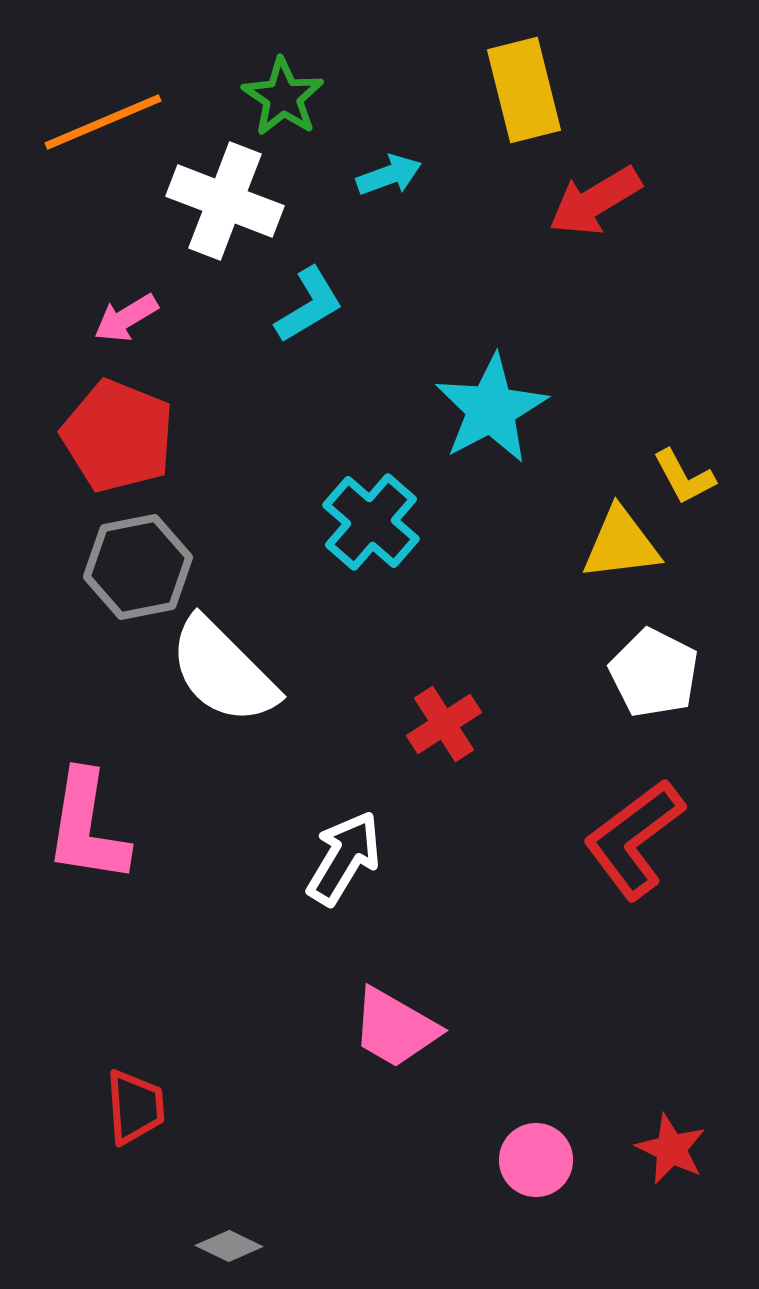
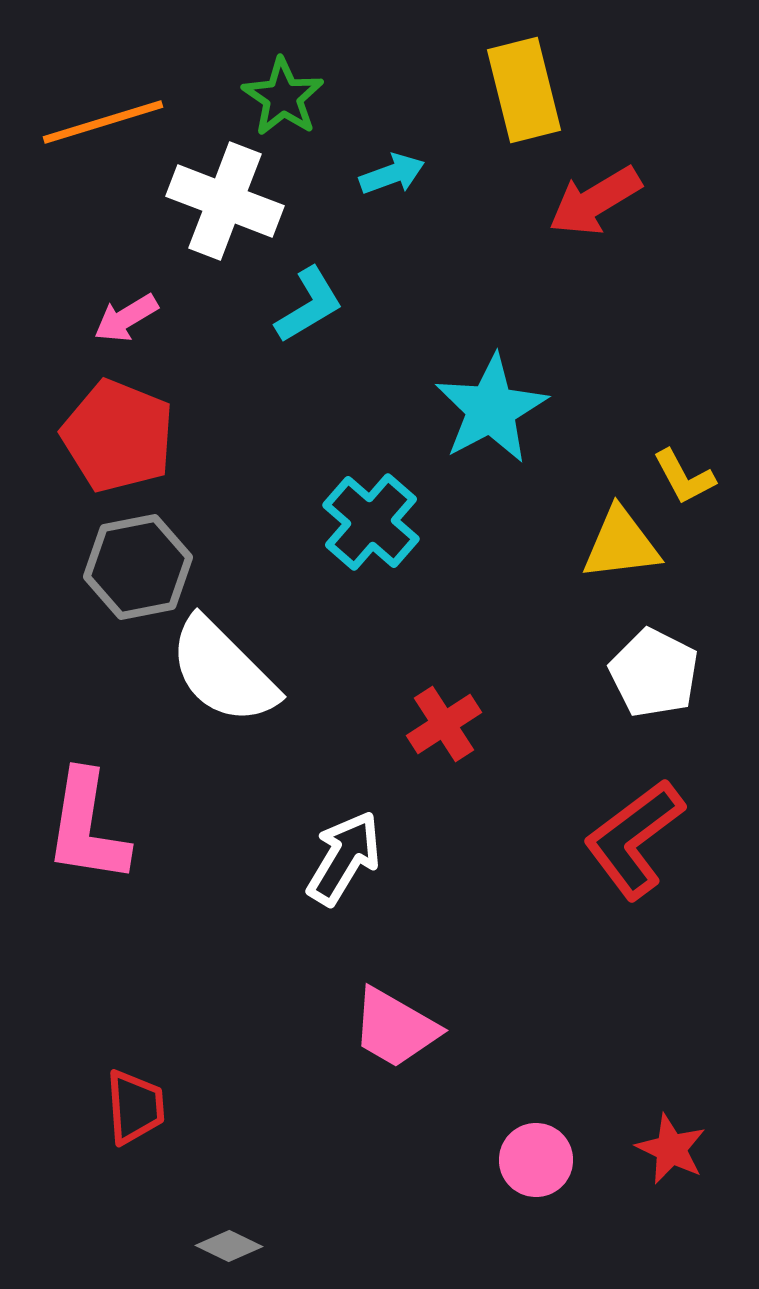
orange line: rotated 6 degrees clockwise
cyan arrow: moved 3 px right, 1 px up
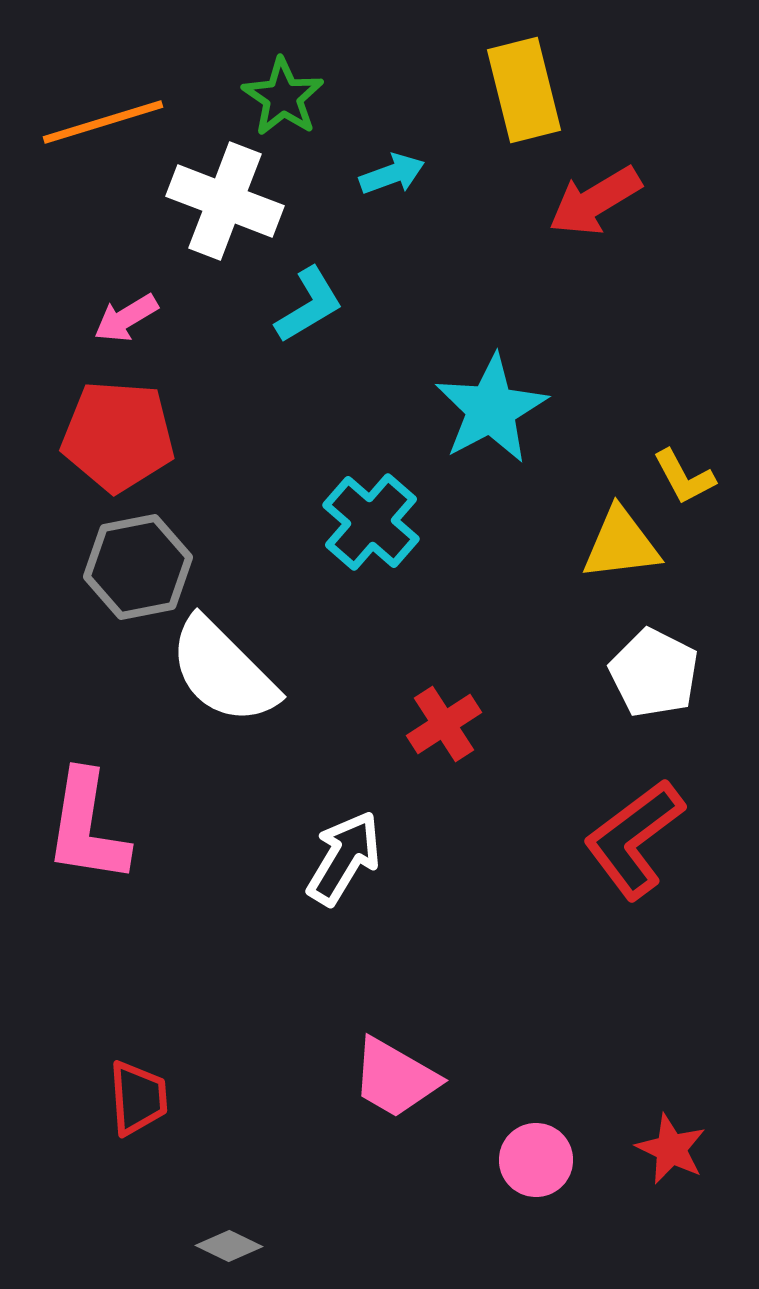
red pentagon: rotated 18 degrees counterclockwise
pink trapezoid: moved 50 px down
red trapezoid: moved 3 px right, 9 px up
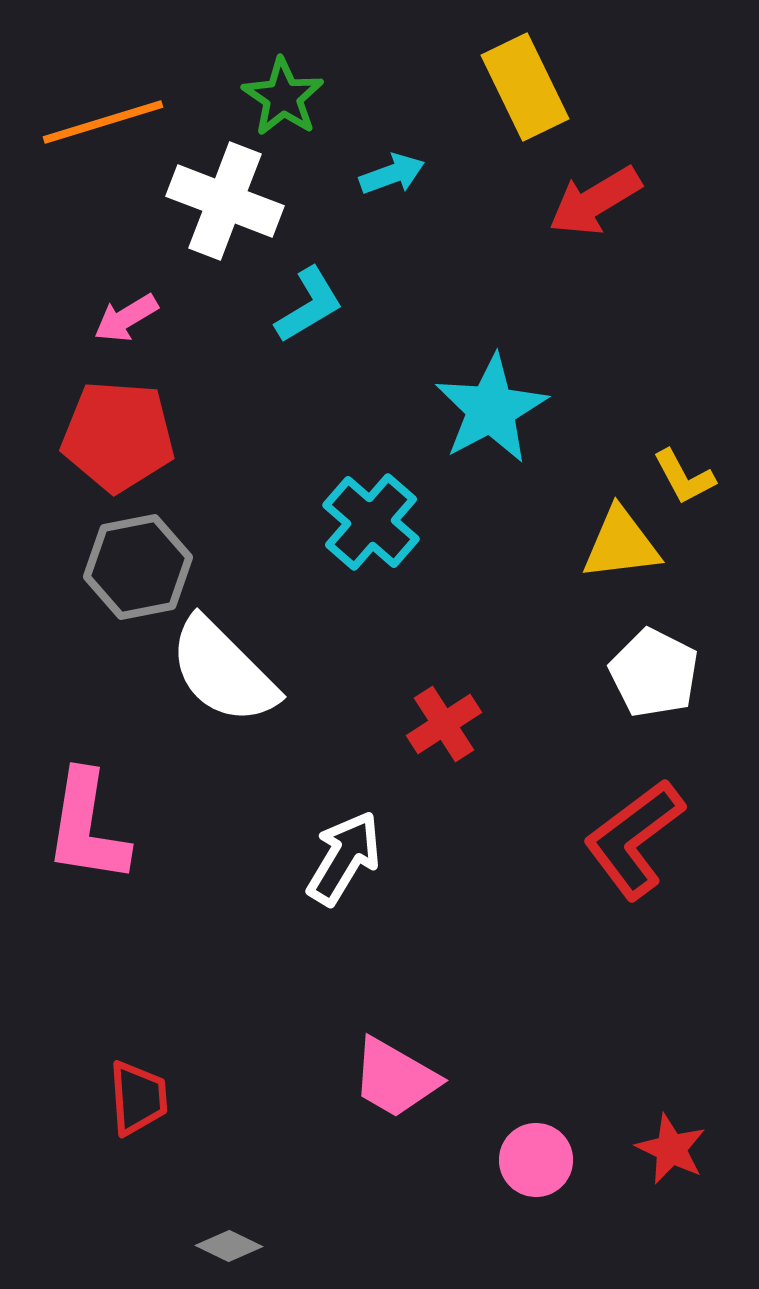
yellow rectangle: moved 1 px right, 3 px up; rotated 12 degrees counterclockwise
